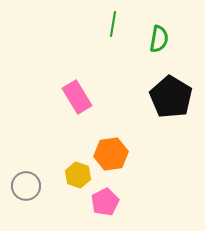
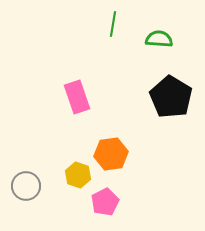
green semicircle: rotated 96 degrees counterclockwise
pink rectangle: rotated 12 degrees clockwise
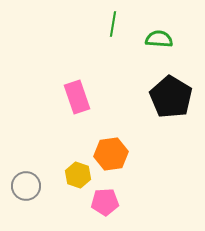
pink pentagon: rotated 24 degrees clockwise
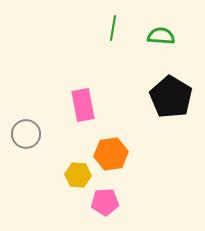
green line: moved 4 px down
green semicircle: moved 2 px right, 3 px up
pink rectangle: moved 6 px right, 8 px down; rotated 8 degrees clockwise
yellow hexagon: rotated 15 degrees counterclockwise
gray circle: moved 52 px up
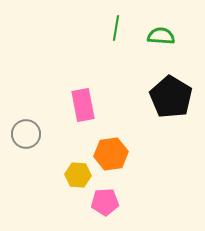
green line: moved 3 px right
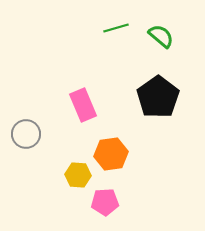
green line: rotated 65 degrees clockwise
green semicircle: rotated 36 degrees clockwise
black pentagon: moved 13 px left; rotated 6 degrees clockwise
pink rectangle: rotated 12 degrees counterclockwise
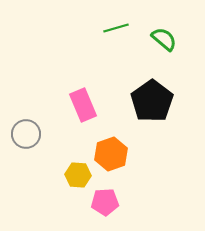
green semicircle: moved 3 px right, 3 px down
black pentagon: moved 6 px left, 4 px down
orange hexagon: rotated 12 degrees counterclockwise
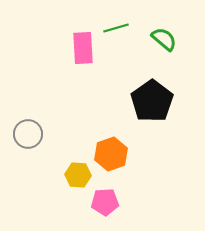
pink rectangle: moved 57 px up; rotated 20 degrees clockwise
gray circle: moved 2 px right
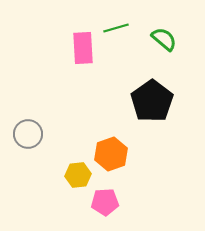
yellow hexagon: rotated 10 degrees counterclockwise
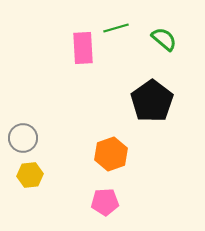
gray circle: moved 5 px left, 4 px down
yellow hexagon: moved 48 px left
